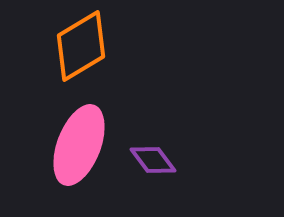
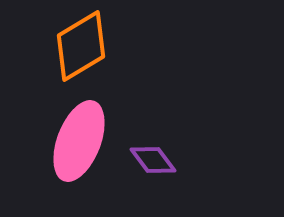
pink ellipse: moved 4 px up
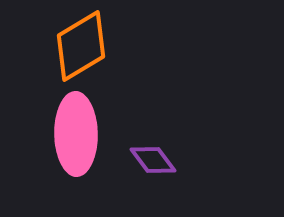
pink ellipse: moved 3 px left, 7 px up; rotated 22 degrees counterclockwise
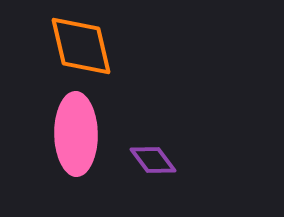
orange diamond: rotated 72 degrees counterclockwise
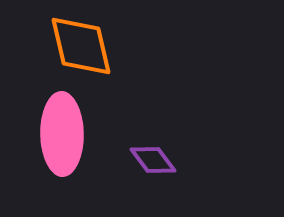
pink ellipse: moved 14 px left
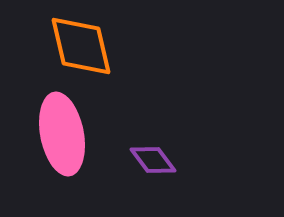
pink ellipse: rotated 10 degrees counterclockwise
